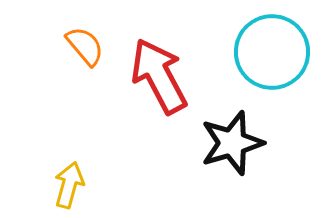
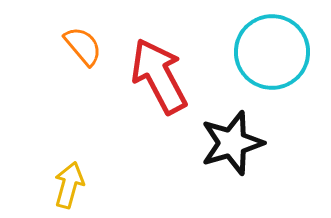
orange semicircle: moved 2 px left
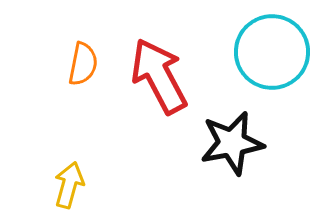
orange semicircle: moved 18 px down; rotated 51 degrees clockwise
black star: rotated 6 degrees clockwise
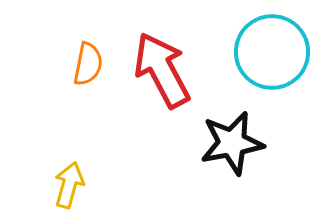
orange semicircle: moved 5 px right
red arrow: moved 3 px right, 6 px up
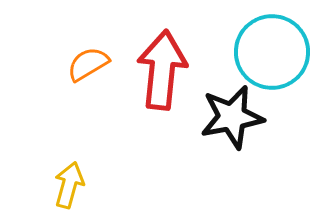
orange semicircle: rotated 132 degrees counterclockwise
red arrow: rotated 34 degrees clockwise
black star: moved 26 px up
